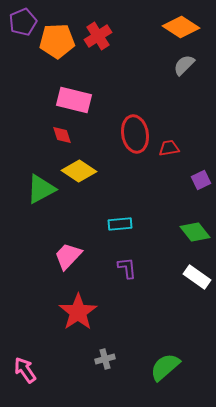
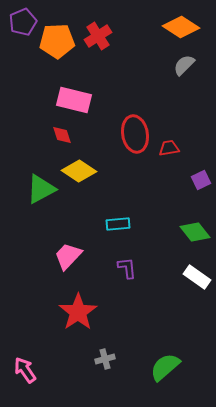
cyan rectangle: moved 2 px left
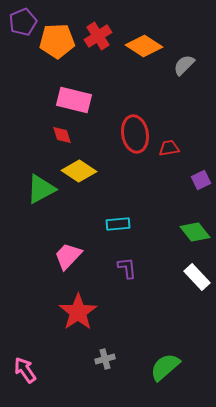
orange diamond: moved 37 px left, 19 px down
white rectangle: rotated 12 degrees clockwise
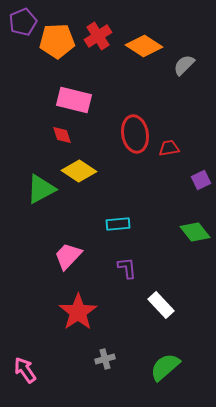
white rectangle: moved 36 px left, 28 px down
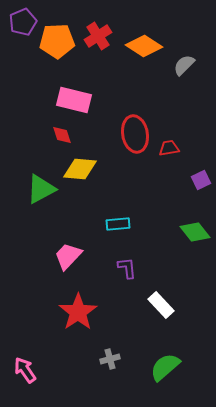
yellow diamond: moved 1 px right, 2 px up; rotated 28 degrees counterclockwise
gray cross: moved 5 px right
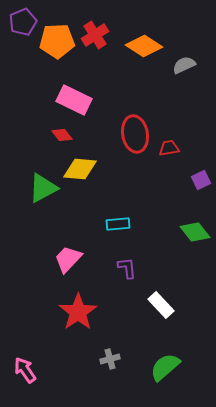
red cross: moved 3 px left, 1 px up
gray semicircle: rotated 20 degrees clockwise
pink rectangle: rotated 12 degrees clockwise
red diamond: rotated 20 degrees counterclockwise
green triangle: moved 2 px right, 1 px up
pink trapezoid: moved 3 px down
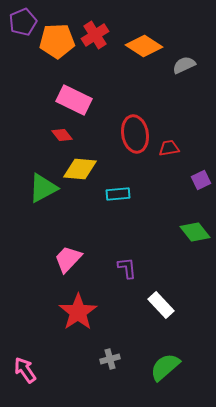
cyan rectangle: moved 30 px up
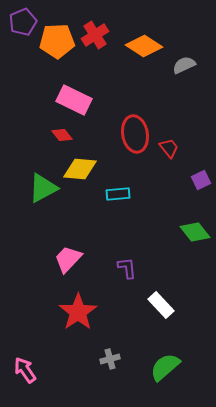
red trapezoid: rotated 60 degrees clockwise
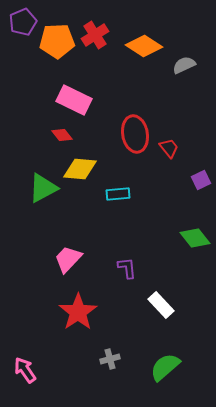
green diamond: moved 6 px down
